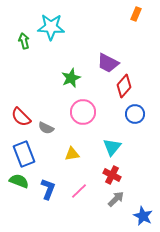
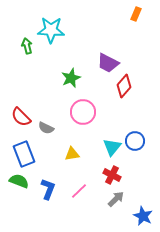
cyan star: moved 3 px down
green arrow: moved 3 px right, 5 px down
blue circle: moved 27 px down
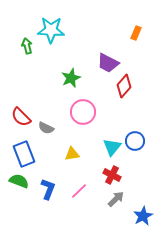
orange rectangle: moved 19 px down
blue star: rotated 18 degrees clockwise
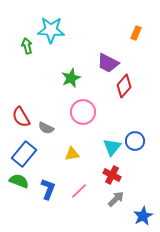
red semicircle: rotated 15 degrees clockwise
blue rectangle: rotated 60 degrees clockwise
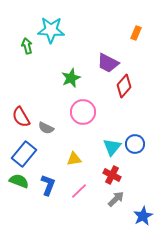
blue circle: moved 3 px down
yellow triangle: moved 2 px right, 5 px down
blue L-shape: moved 4 px up
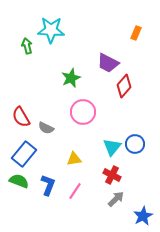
pink line: moved 4 px left; rotated 12 degrees counterclockwise
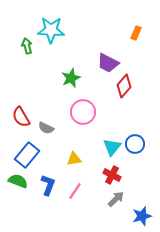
blue rectangle: moved 3 px right, 1 px down
green semicircle: moved 1 px left
blue star: moved 1 px left; rotated 12 degrees clockwise
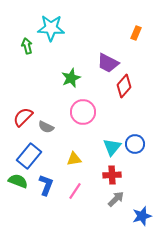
cyan star: moved 2 px up
red semicircle: moved 2 px right; rotated 75 degrees clockwise
gray semicircle: moved 1 px up
blue rectangle: moved 2 px right, 1 px down
red cross: rotated 30 degrees counterclockwise
blue L-shape: moved 2 px left
